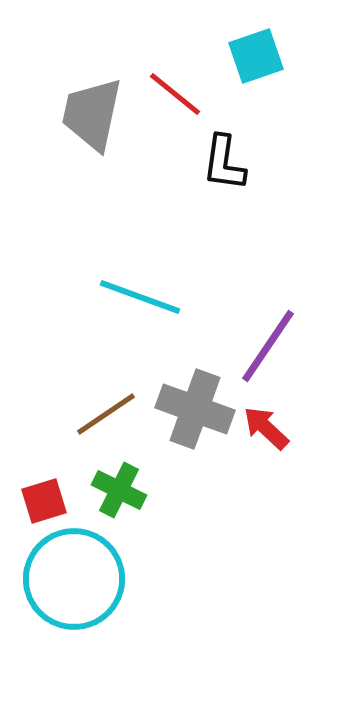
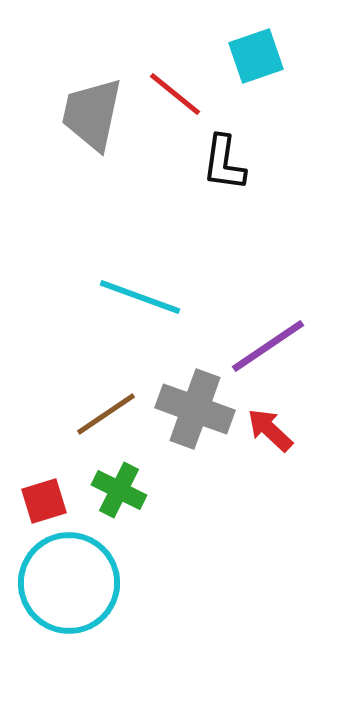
purple line: rotated 22 degrees clockwise
red arrow: moved 4 px right, 2 px down
cyan circle: moved 5 px left, 4 px down
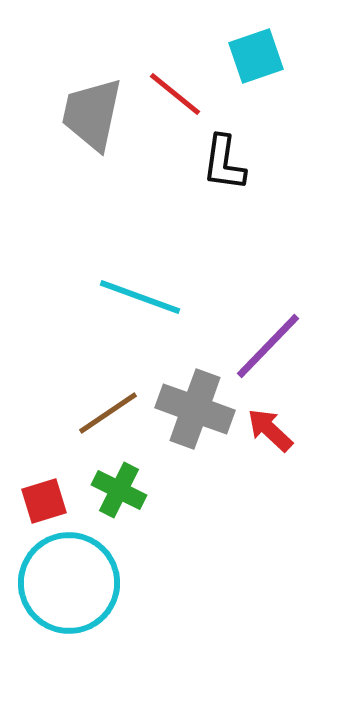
purple line: rotated 12 degrees counterclockwise
brown line: moved 2 px right, 1 px up
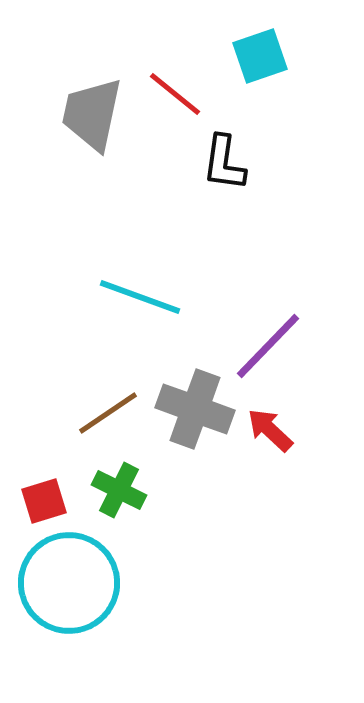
cyan square: moved 4 px right
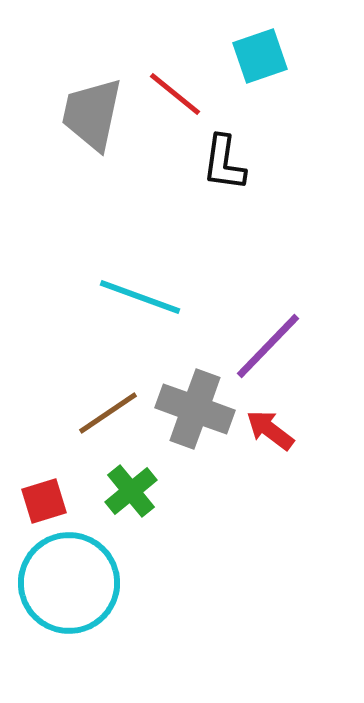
red arrow: rotated 6 degrees counterclockwise
green cross: moved 12 px right, 1 px down; rotated 24 degrees clockwise
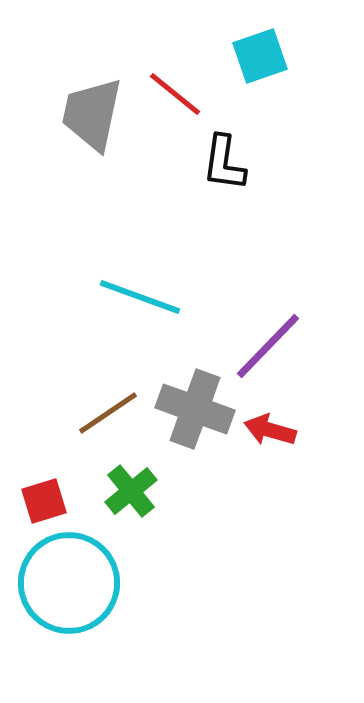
red arrow: rotated 21 degrees counterclockwise
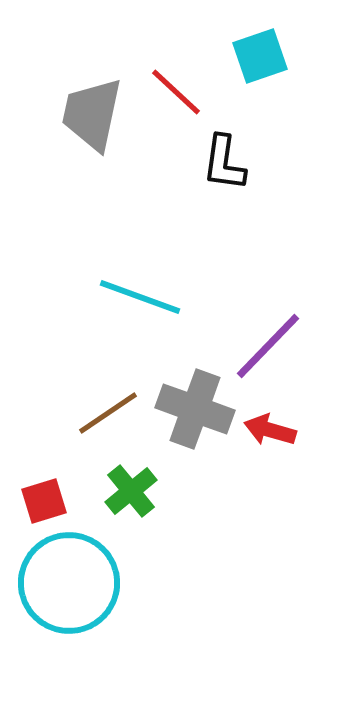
red line: moved 1 px right, 2 px up; rotated 4 degrees clockwise
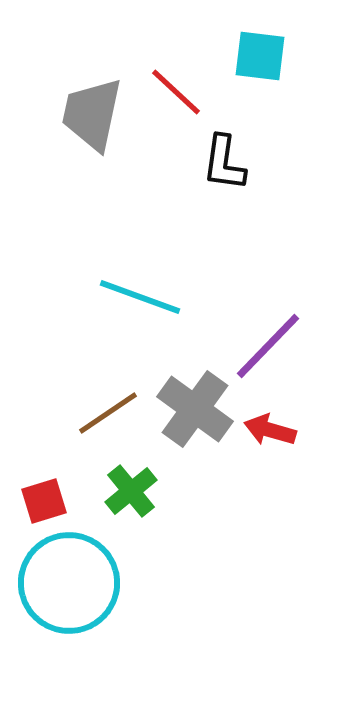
cyan square: rotated 26 degrees clockwise
gray cross: rotated 16 degrees clockwise
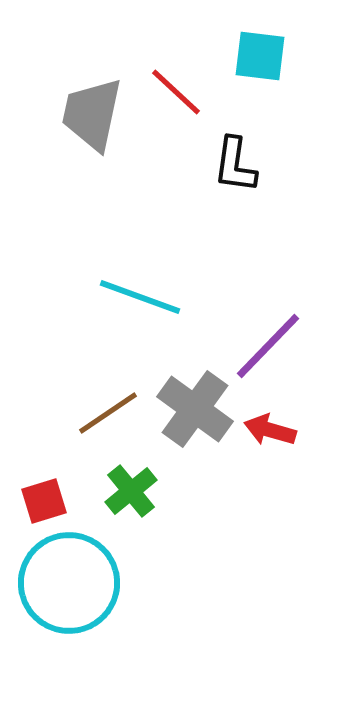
black L-shape: moved 11 px right, 2 px down
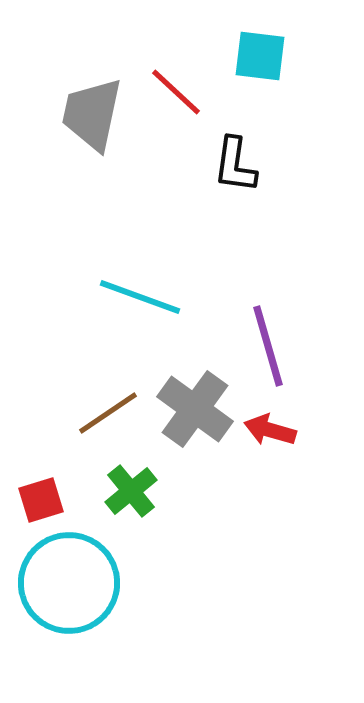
purple line: rotated 60 degrees counterclockwise
red square: moved 3 px left, 1 px up
